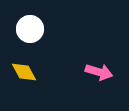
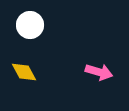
white circle: moved 4 px up
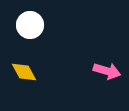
pink arrow: moved 8 px right, 1 px up
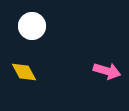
white circle: moved 2 px right, 1 px down
